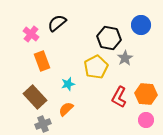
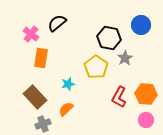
orange rectangle: moved 1 px left, 3 px up; rotated 30 degrees clockwise
yellow pentagon: rotated 10 degrees counterclockwise
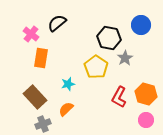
orange hexagon: rotated 10 degrees clockwise
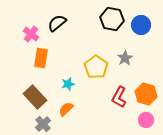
black hexagon: moved 3 px right, 19 px up
gray cross: rotated 21 degrees counterclockwise
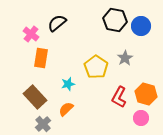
black hexagon: moved 3 px right, 1 px down
blue circle: moved 1 px down
pink circle: moved 5 px left, 2 px up
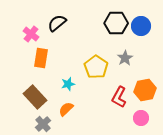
black hexagon: moved 1 px right, 3 px down; rotated 10 degrees counterclockwise
orange hexagon: moved 1 px left, 4 px up; rotated 25 degrees counterclockwise
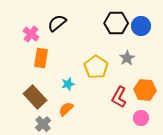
gray star: moved 2 px right
orange hexagon: rotated 15 degrees clockwise
